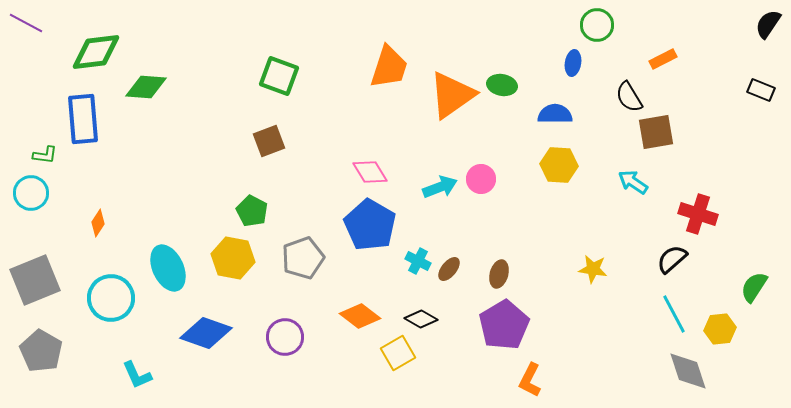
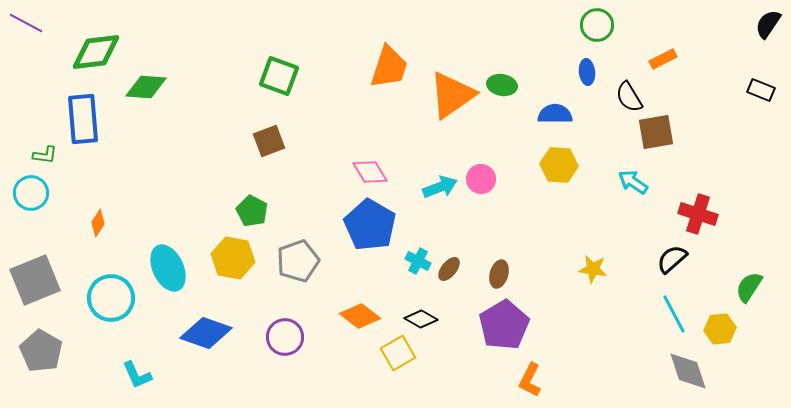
blue ellipse at (573, 63): moved 14 px right, 9 px down; rotated 15 degrees counterclockwise
gray pentagon at (303, 258): moved 5 px left, 3 px down
green semicircle at (754, 287): moved 5 px left
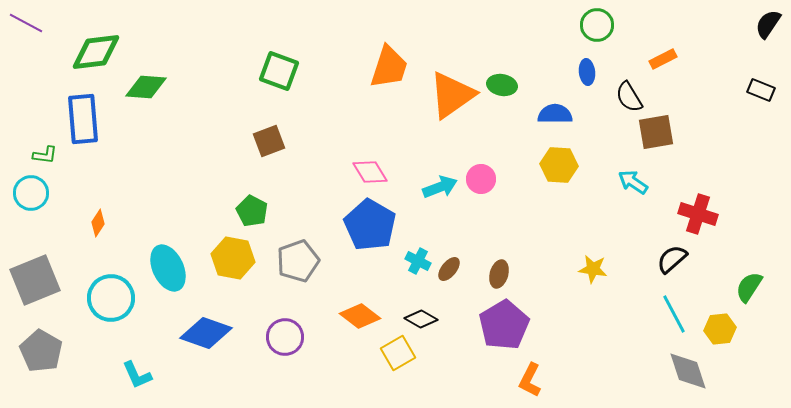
green square at (279, 76): moved 5 px up
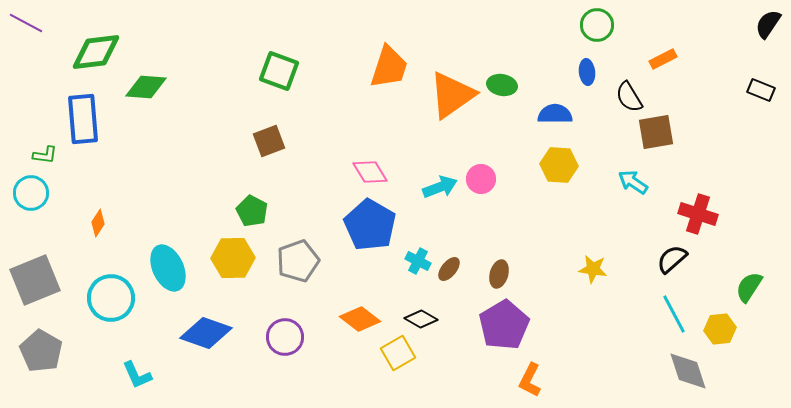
yellow hexagon at (233, 258): rotated 12 degrees counterclockwise
orange diamond at (360, 316): moved 3 px down
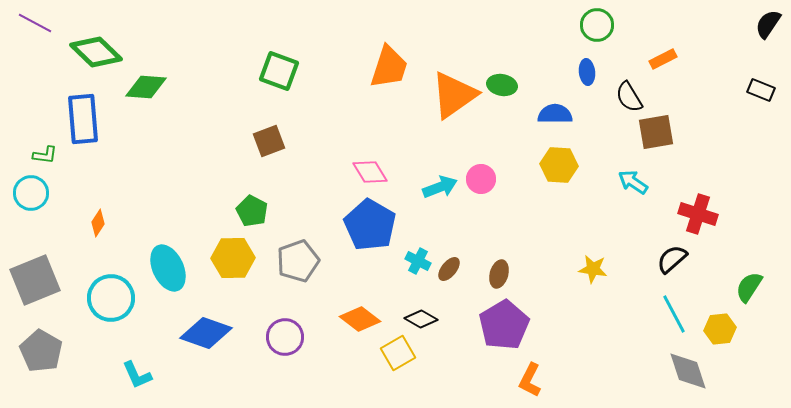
purple line at (26, 23): moved 9 px right
green diamond at (96, 52): rotated 51 degrees clockwise
orange triangle at (452, 95): moved 2 px right
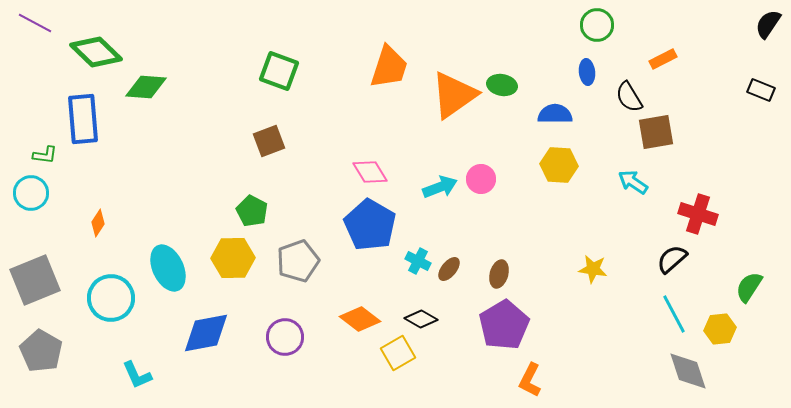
blue diamond at (206, 333): rotated 30 degrees counterclockwise
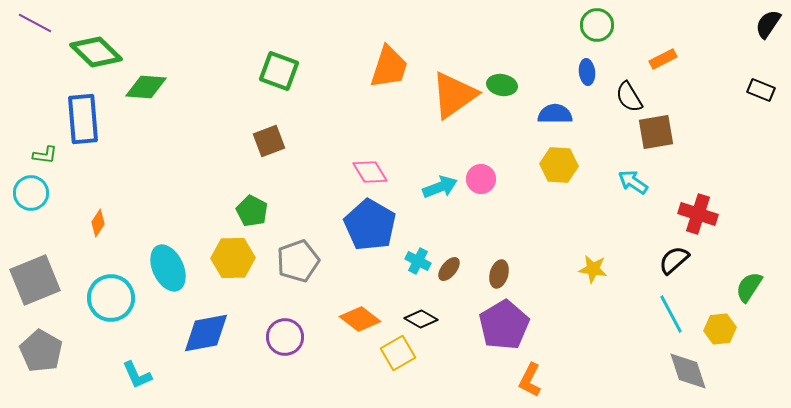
black semicircle at (672, 259): moved 2 px right, 1 px down
cyan line at (674, 314): moved 3 px left
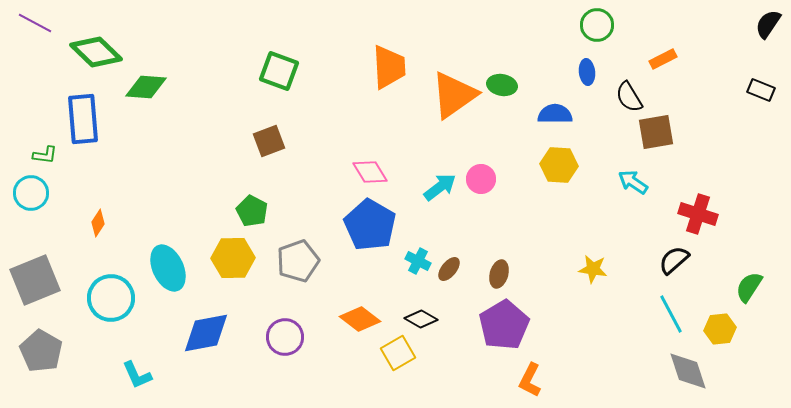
orange trapezoid at (389, 67): rotated 21 degrees counterclockwise
cyan arrow at (440, 187): rotated 16 degrees counterclockwise
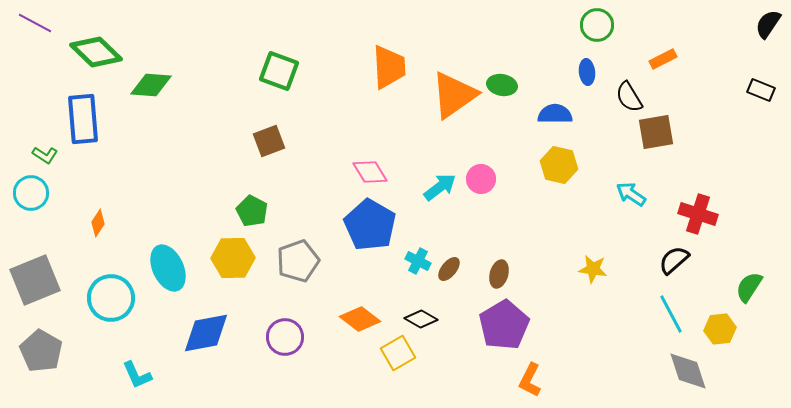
green diamond at (146, 87): moved 5 px right, 2 px up
green L-shape at (45, 155): rotated 25 degrees clockwise
yellow hexagon at (559, 165): rotated 9 degrees clockwise
cyan arrow at (633, 182): moved 2 px left, 12 px down
